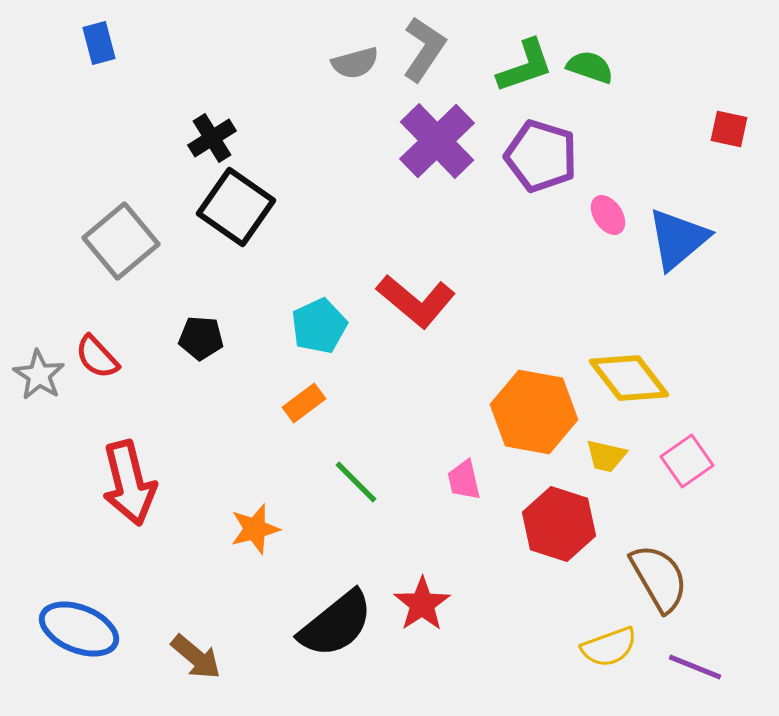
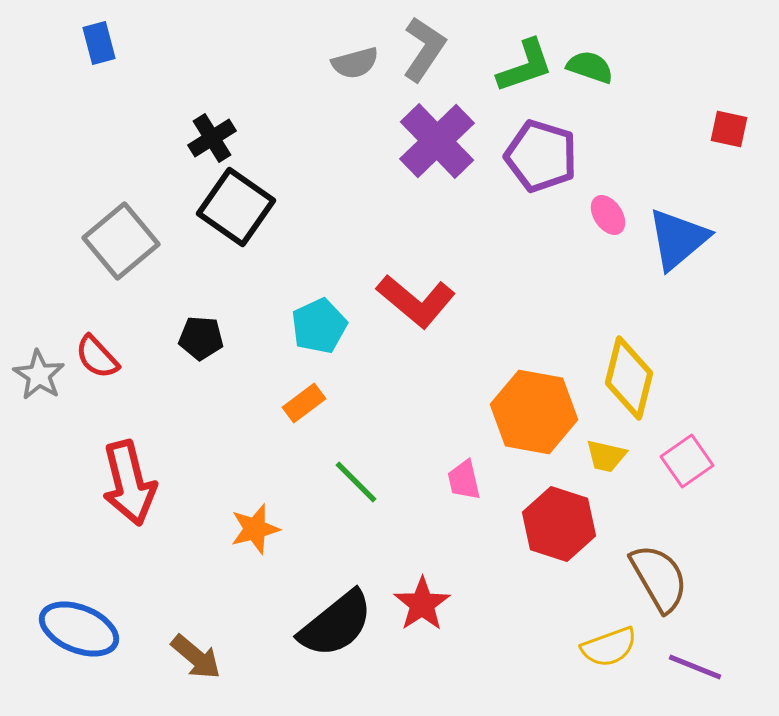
yellow diamond: rotated 52 degrees clockwise
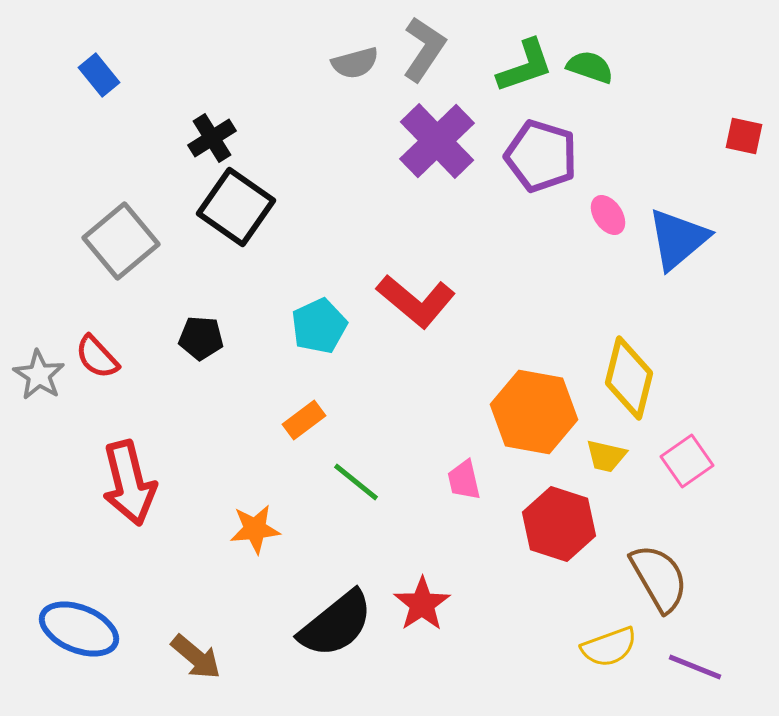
blue rectangle: moved 32 px down; rotated 24 degrees counterclockwise
red square: moved 15 px right, 7 px down
orange rectangle: moved 17 px down
green line: rotated 6 degrees counterclockwise
orange star: rotated 9 degrees clockwise
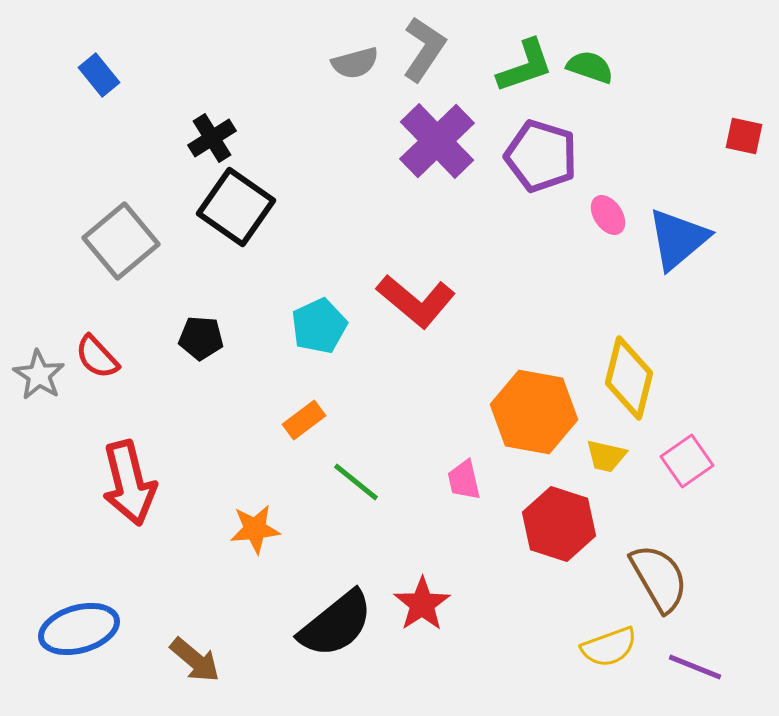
blue ellipse: rotated 38 degrees counterclockwise
brown arrow: moved 1 px left, 3 px down
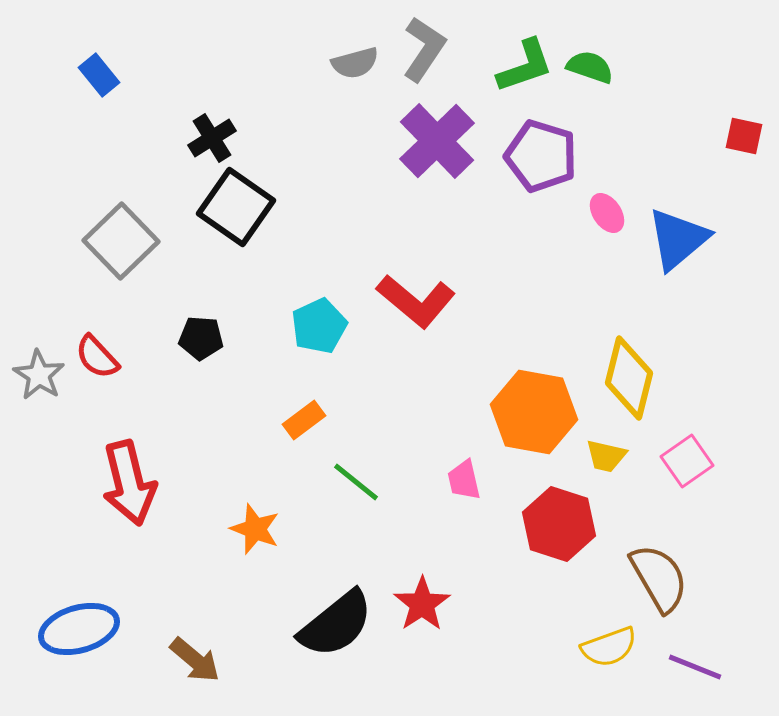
pink ellipse: moved 1 px left, 2 px up
gray square: rotated 4 degrees counterclockwise
orange star: rotated 27 degrees clockwise
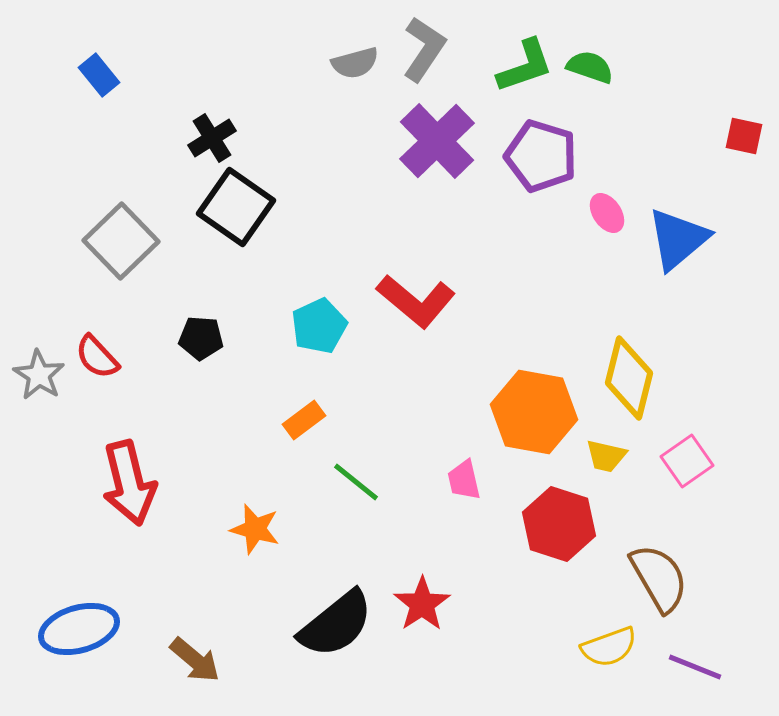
orange star: rotated 6 degrees counterclockwise
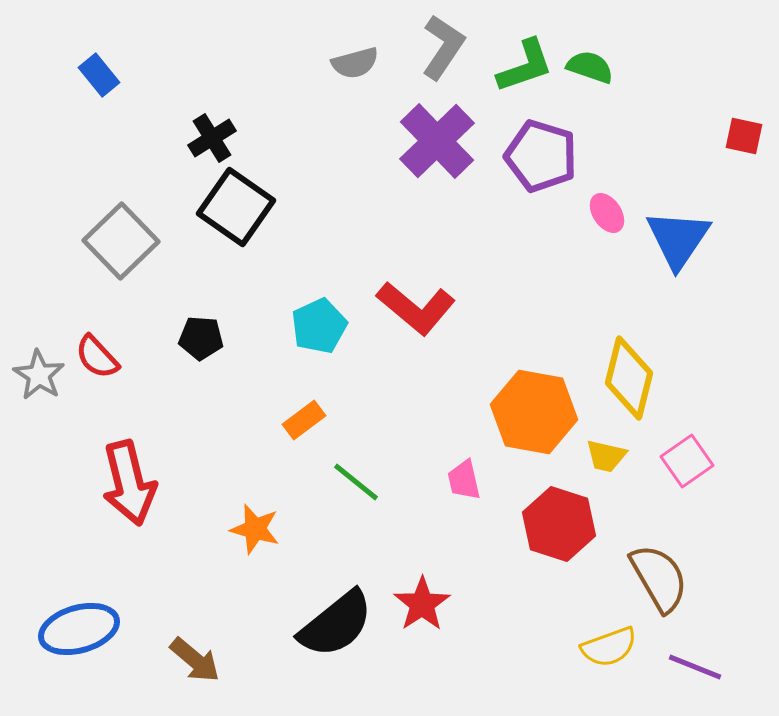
gray L-shape: moved 19 px right, 2 px up
blue triangle: rotated 16 degrees counterclockwise
red L-shape: moved 7 px down
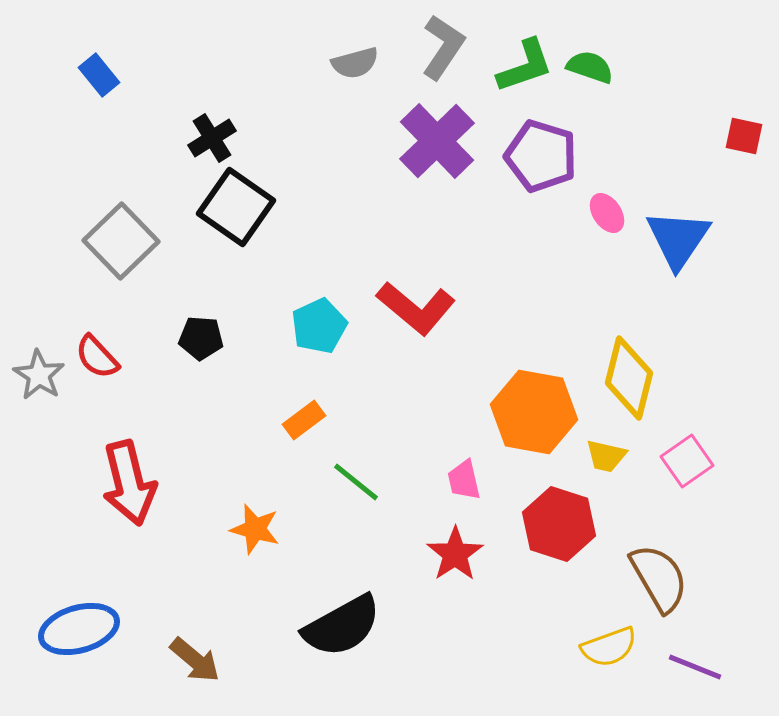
red star: moved 33 px right, 50 px up
black semicircle: moved 6 px right, 2 px down; rotated 10 degrees clockwise
